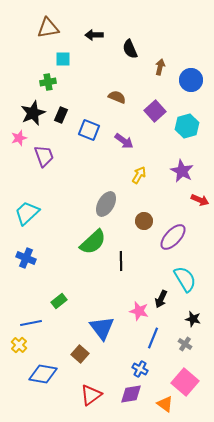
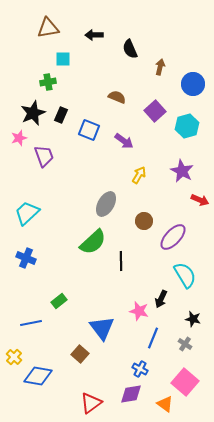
blue circle at (191, 80): moved 2 px right, 4 px down
cyan semicircle at (185, 279): moved 4 px up
yellow cross at (19, 345): moved 5 px left, 12 px down
blue diamond at (43, 374): moved 5 px left, 2 px down
red triangle at (91, 395): moved 8 px down
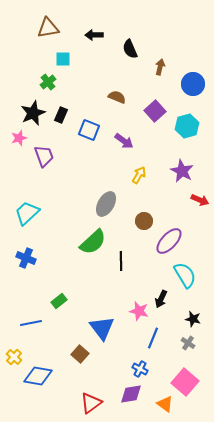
green cross at (48, 82): rotated 28 degrees counterclockwise
purple ellipse at (173, 237): moved 4 px left, 4 px down
gray cross at (185, 344): moved 3 px right, 1 px up
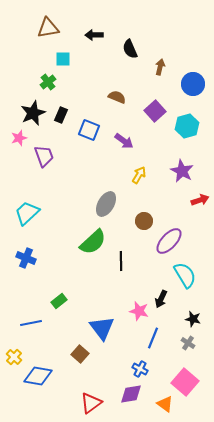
red arrow at (200, 200): rotated 42 degrees counterclockwise
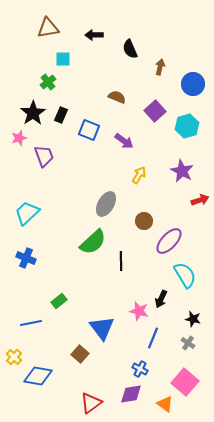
black star at (33, 113): rotated 10 degrees counterclockwise
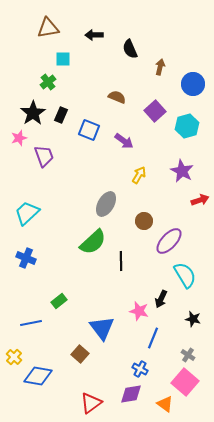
gray cross at (188, 343): moved 12 px down
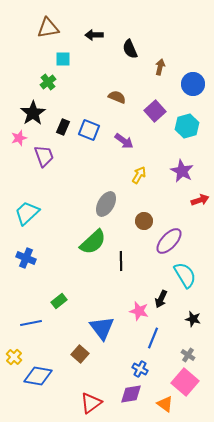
black rectangle at (61, 115): moved 2 px right, 12 px down
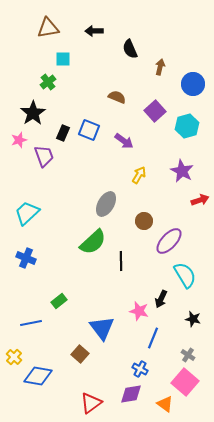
black arrow at (94, 35): moved 4 px up
black rectangle at (63, 127): moved 6 px down
pink star at (19, 138): moved 2 px down
